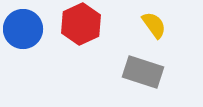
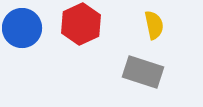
yellow semicircle: rotated 24 degrees clockwise
blue circle: moved 1 px left, 1 px up
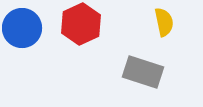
yellow semicircle: moved 10 px right, 3 px up
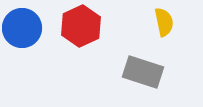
red hexagon: moved 2 px down
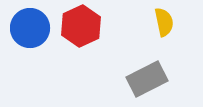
blue circle: moved 8 px right
gray rectangle: moved 4 px right, 7 px down; rotated 45 degrees counterclockwise
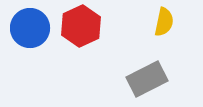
yellow semicircle: rotated 24 degrees clockwise
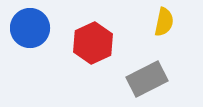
red hexagon: moved 12 px right, 17 px down
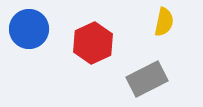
blue circle: moved 1 px left, 1 px down
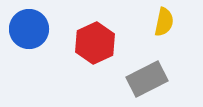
red hexagon: moved 2 px right
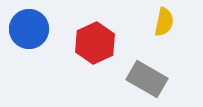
gray rectangle: rotated 57 degrees clockwise
